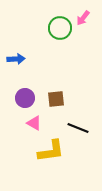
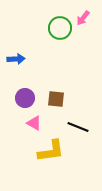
brown square: rotated 12 degrees clockwise
black line: moved 1 px up
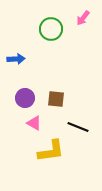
green circle: moved 9 px left, 1 px down
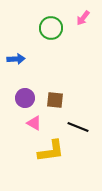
green circle: moved 1 px up
brown square: moved 1 px left, 1 px down
